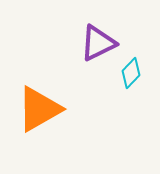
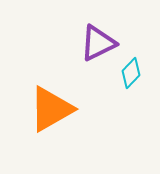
orange triangle: moved 12 px right
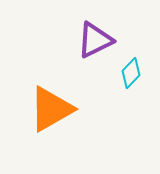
purple triangle: moved 3 px left, 3 px up
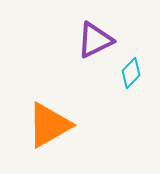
orange triangle: moved 2 px left, 16 px down
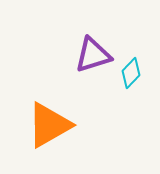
purple triangle: moved 2 px left, 15 px down; rotated 9 degrees clockwise
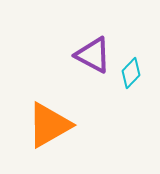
purple triangle: rotated 45 degrees clockwise
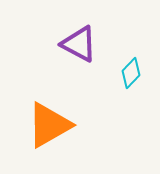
purple triangle: moved 14 px left, 11 px up
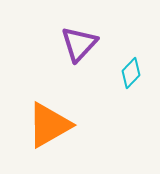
purple triangle: rotated 45 degrees clockwise
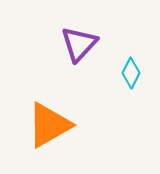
cyan diamond: rotated 16 degrees counterclockwise
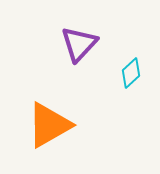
cyan diamond: rotated 20 degrees clockwise
